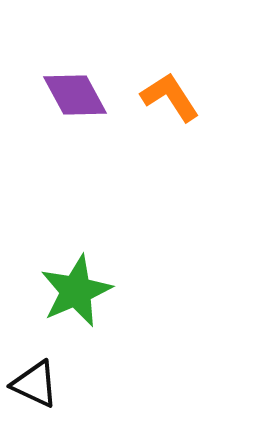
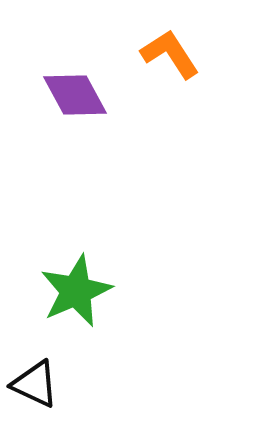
orange L-shape: moved 43 px up
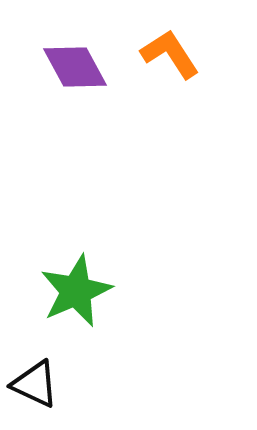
purple diamond: moved 28 px up
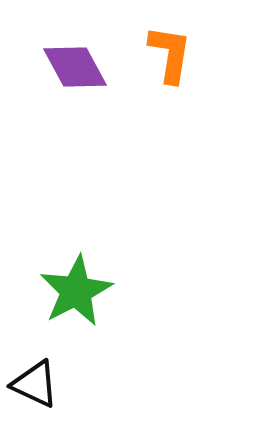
orange L-shape: rotated 42 degrees clockwise
green star: rotated 4 degrees counterclockwise
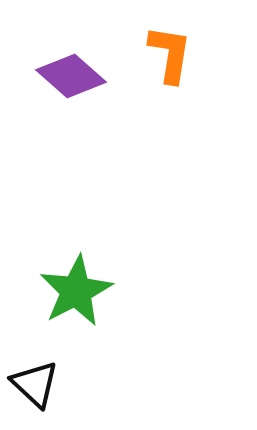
purple diamond: moved 4 px left, 9 px down; rotated 20 degrees counterclockwise
black triangle: rotated 18 degrees clockwise
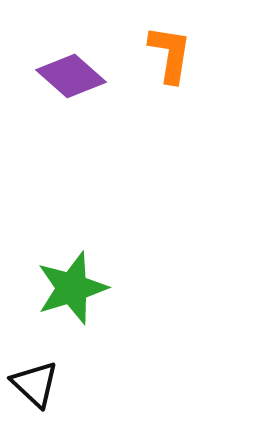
green star: moved 4 px left, 3 px up; rotated 10 degrees clockwise
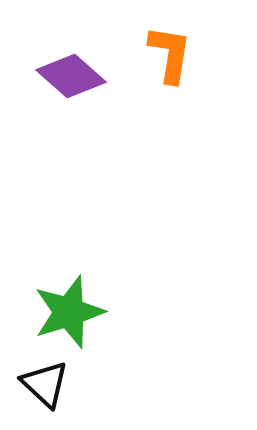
green star: moved 3 px left, 24 px down
black triangle: moved 10 px right
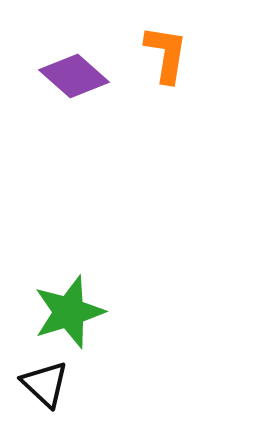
orange L-shape: moved 4 px left
purple diamond: moved 3 px right
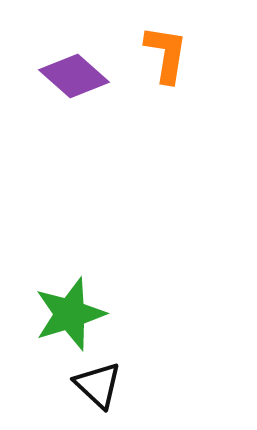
green star: moved 1 px right, 2 px down
black triangle: moved 53 px right, 1 px down
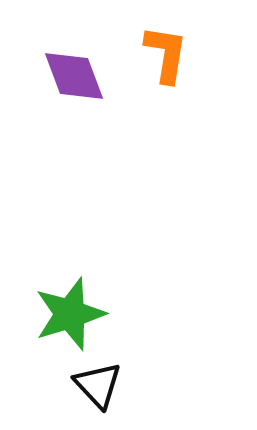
purple diamond: rotated 28 degrees clockwise
black triangle: rotated 4 degrees clockwise
